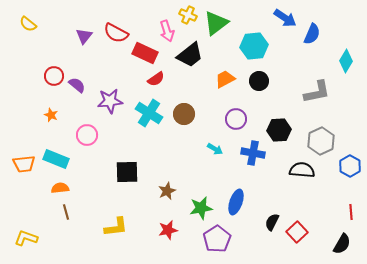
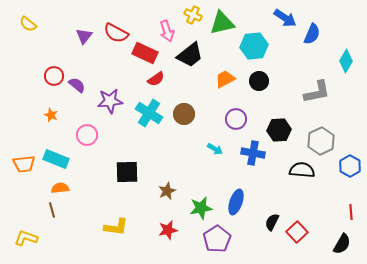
yellow cross at (188, 15): moved 5 px right
green triangle at (216, 23): moved 6 px right; rotated 24 degrees clockwise
brown line at (66, 212): moved 14 px left, 2 px up
yellow L-shape at (116, 227): rotated 15 degrees clockwise
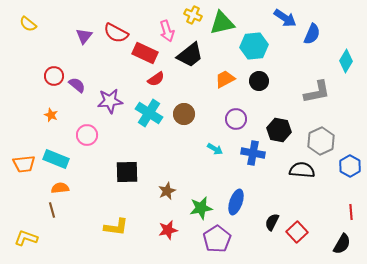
black hexagon at (279, 130): rotated 15 degrees clockwise
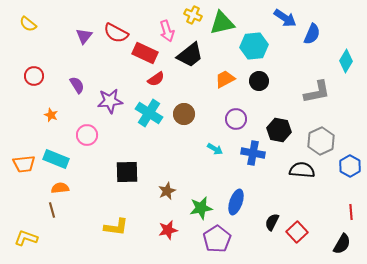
red circle at (54, 76): moved 20 px left
purple semicircle at (77, 85): rotated 18 degrees clockwise
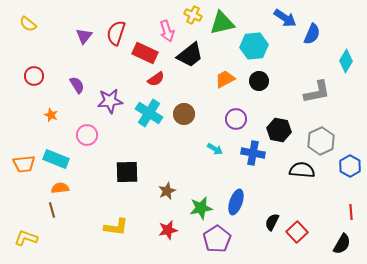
red semicircle at (116, 33): rotated 80 degrees clockwise
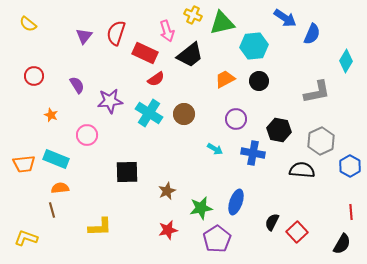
yellow L-shape at (116, 227): moved 16 px left; rotated 10 degrees counterclockwise
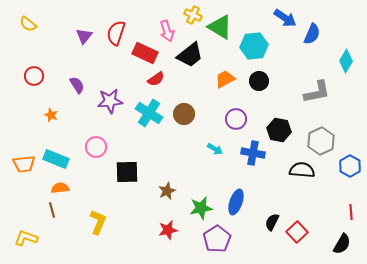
green triangle at (222, 23): moved 2 px left, 4 px down; rotated 44 degrees clockwise
pink circle at (87, 135): moved 9 px right, 12 px down
yellow L-shape at (100, 227): moved 2 px left, 5 px up; rotated 65 degrees counterclockwise
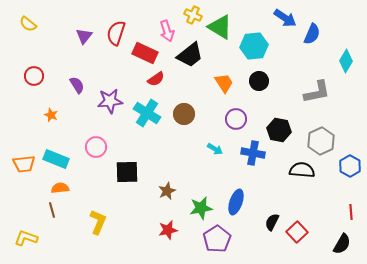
orange trapezoid at (225, 79): moved 1 px left, 4 px down; rotated 85 degrees clockwise
cyan cross at (149, 113): moved 2 px left
